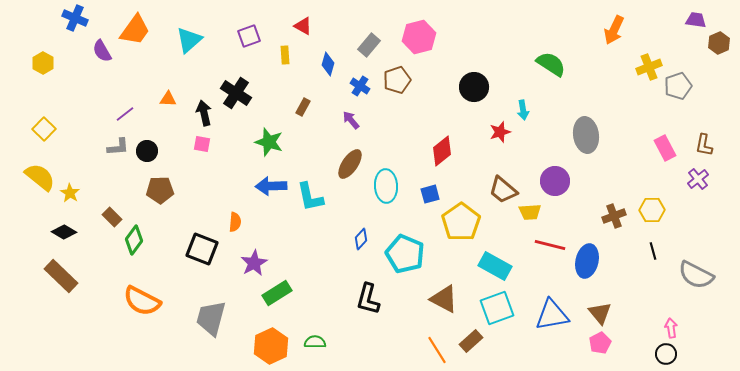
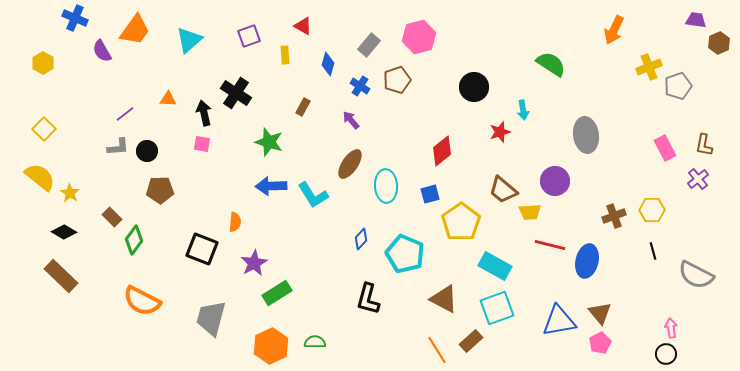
cyan L-shape at (310, 197): moved 3 px right, 2 px up; rotated 20 degrees counterclockwise
blue triangle at (552, 315): moved 7 px right, 6 px down
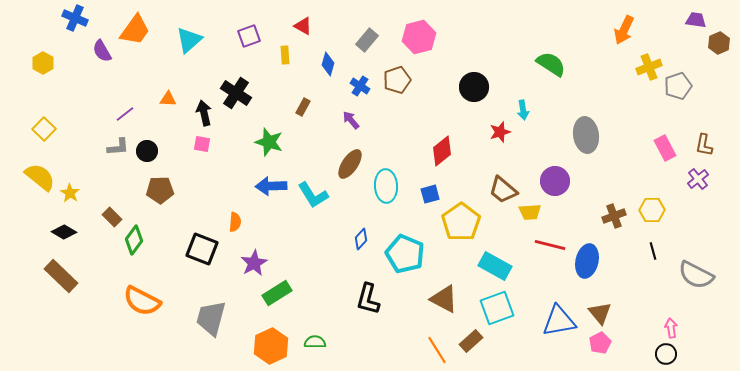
orange arrow at (614, 30): moved 10 px right
gray rectangle at (369, 45): moved 2 px left, 5 px up
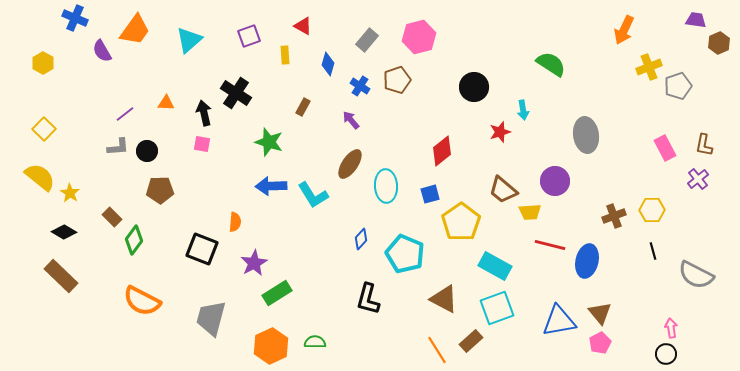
orange triangle at (168, 99): moved 2 px left, 4 px down
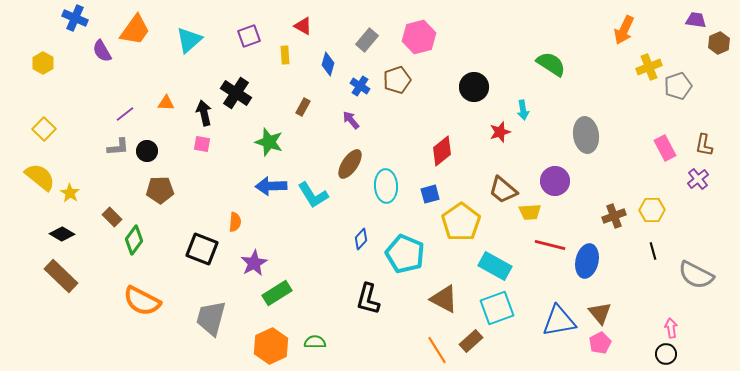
black diamond at (64, 232): moved 2 px left, 2 px down
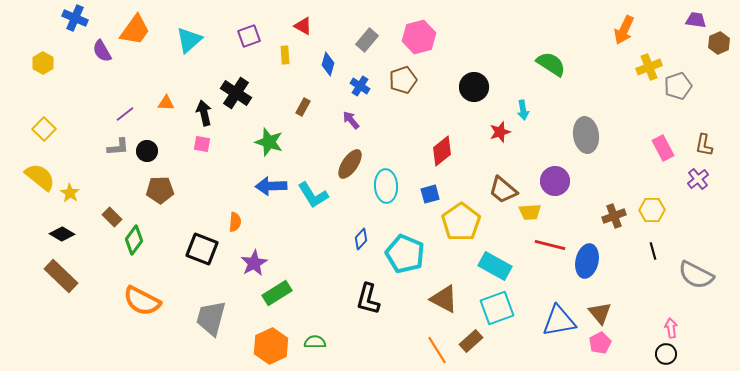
brown pentagon at (397, 80): moved 6 px right
pink rectangle at (665, 148): moved 2 px left
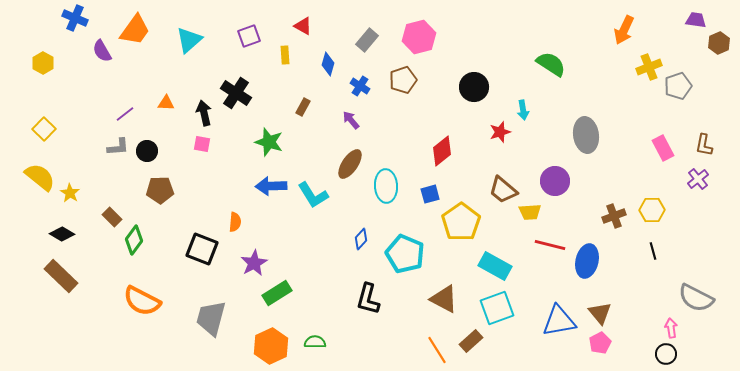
gray semicircle at (696, 275): moved 23 px down
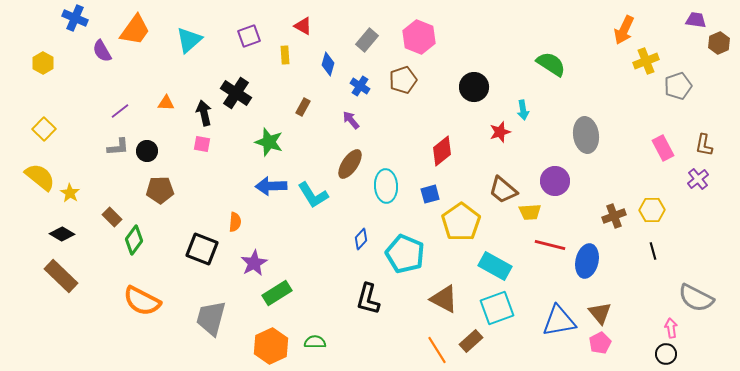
pink hexagon at (419, 37): rotated 24 degrees counterclockwise
yellow cross at (649, 67): moved 3 px left, 6 px up
purple line at (125, 114): moved 5 px left, 3 px up
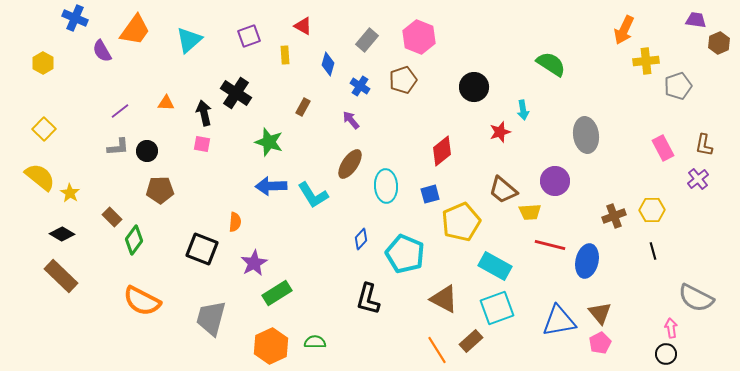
yellow cross at (646, 61): rotated 15 degrees clockwise
yellow pentagon at (461, 222): rotated 12 degrees clockwise
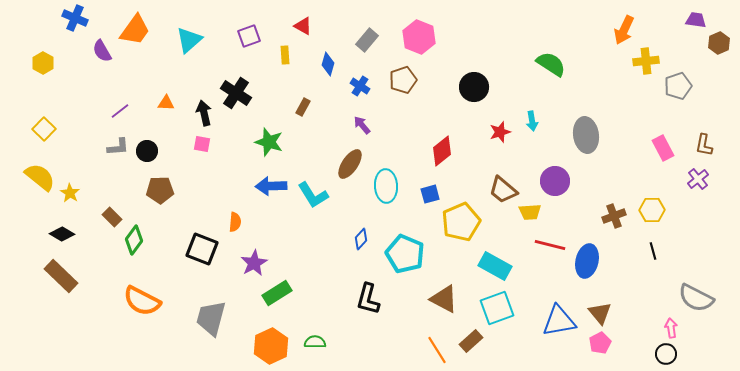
cyan arrow at (523, 110): moved 9 px right, 11 px down
purple arrow at (351, 120): moved 11 px right, 5 px down
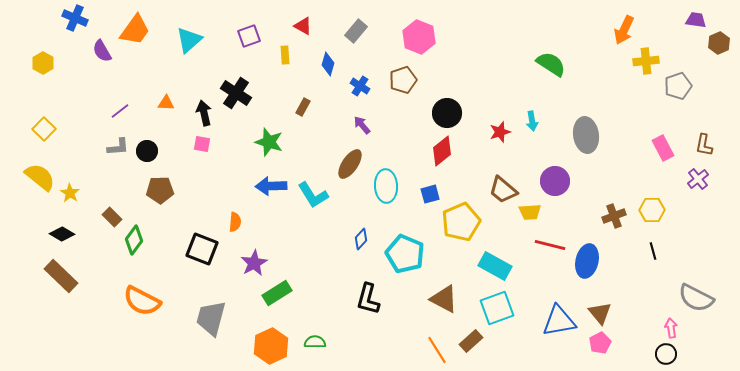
gray rectangle at (367, 40): moved 11 px left, 9 px up
black circle at (474, 87): moved 27 px left, 26 px down
